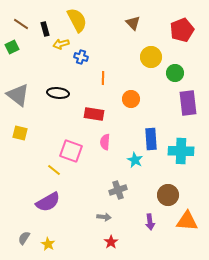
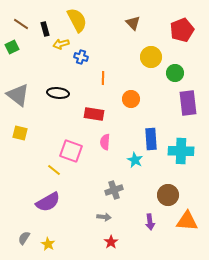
gray cross: moved 4 px left
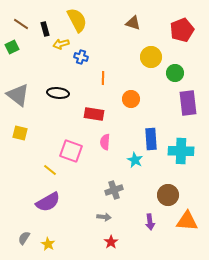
brown triangle: rotated 28 degrees counterclockwise
yellow line: moved 4 px left
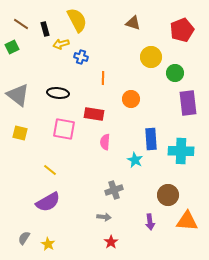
pink square: moved 7 px left, 22 px up; rotated 10 degrees counterclockwise
